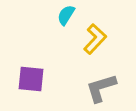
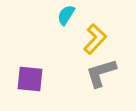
purple square: moved 1 px left
gray L-shape: moved 15 px up
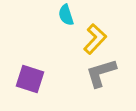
cyan semicircle: rotated 50 degrees counterclockwise
purple square: rotated 12 degrees clockwise
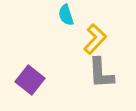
gray L-shape: rotated 76 degrees counterclockwise
purple square: moved 1 px down; rotated 20 degrees clockwise
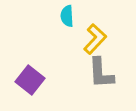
cyan semicircle: moved 1 px right, 1 px down; rotated 15 degrees clockwise
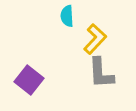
purple square: moved 1 px left
